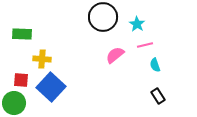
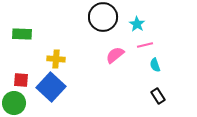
yellow cross: moved 14 px right
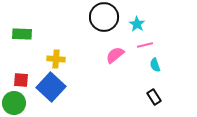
black circle: moved 1 px right
black rectangle: moved 4 px left, 1 px down
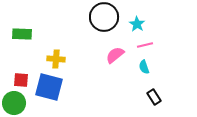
cyan semicircle: moved 11 px left, 2 px down
blue square: moved 2 px left; rotated 28 degrees counterclockwise
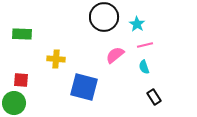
blue square: moved 35 px right
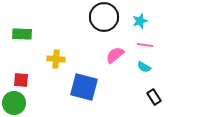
cyan star: moved 3 px right, 3 px up; rotated 21 degrees clockwise
pink line: rotated 21 degrees clockwise
cyan semicircle: rotated 40 degrees counterclockwise
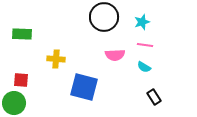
cyan star: moved 2 px right, 1 px down
pink semicircle: rotated 144 degrees counterclockwise
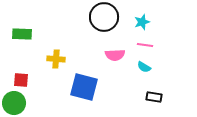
black rectangle: rotated 49 degrees counterclockwise
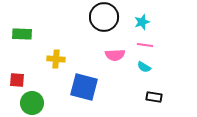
red square: moved 4 px left
green circle: moved 18 px right
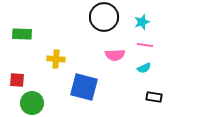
cyan semicircle: moved 1 px down; rotated 56 degrees counterclockwise
